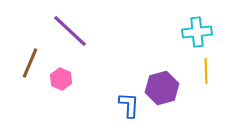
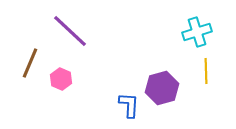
cyan cross: rotated 12 degrees counterclockwise
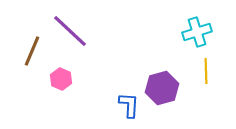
brown line: moved 2 px right, 12 px up
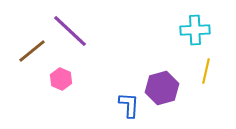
cyan cross: moved 2 px left, 2 px up; rotated 16 degrees clockwise
brown line: rotated 28 degrees clockwise
yellow line: rotated 15 degrees clockwise
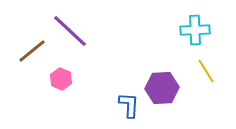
yellow line: rotated 45 degrees counterclockwise
purple hexagon: rotated 12 degrees clockwise
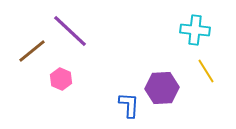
cyan cross: rotated 8 degrees clockwise
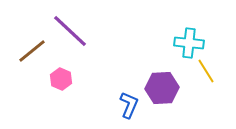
cyan cross: moved 6 px left, 13 px down
blue L-shape: rotated 20 degrees clockwise
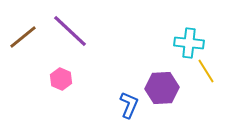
brown line: moved 9 px left, 14 px up
